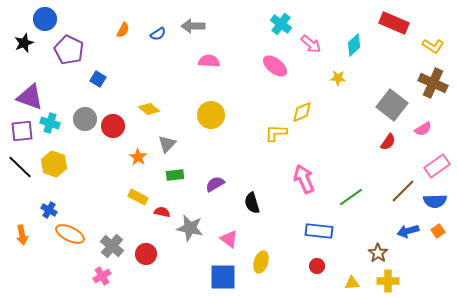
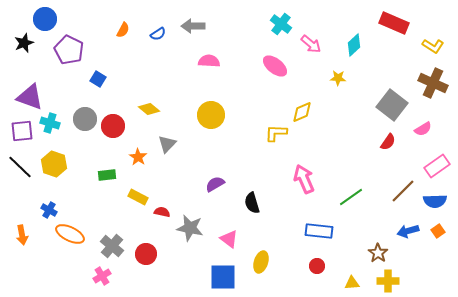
green rectangle at (175, 175): moved 68 px left
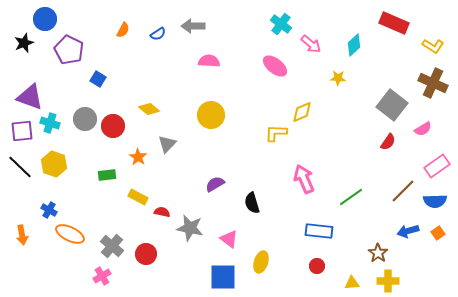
orange square at (438, 231): moved 2 px down
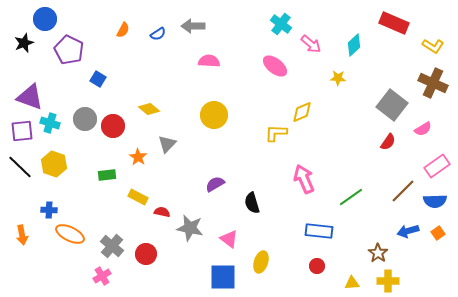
yellow circle at (211, 115): moved 3 px right
blue cross at (49, 210): rotated 28 degrees counterclockwise
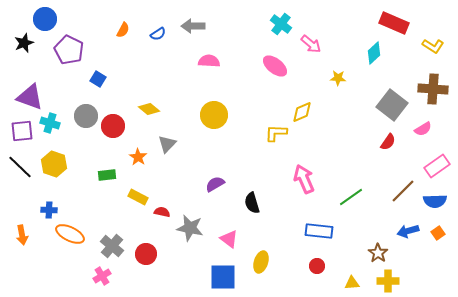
cyan diamond at (354, 45): moved 20 px right, 8 px down
brown cross at (433, 83): moved 6 px down; rotated 20 degrees counterclockwise
gray circle at (85, 119): moved 1 px right, 3 px up
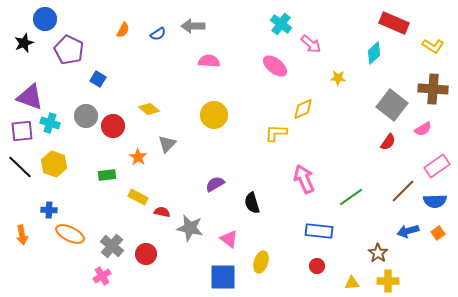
yellow diamond at (302, 112): moved 1 px right, 3 px up
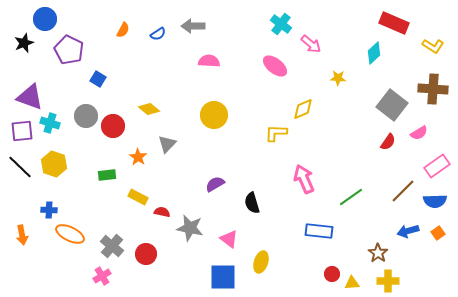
pink semicircle at (423, 129): moved 4 px left, 4 px down
red circle at (317, 266): moved 15 px right, 8 px down
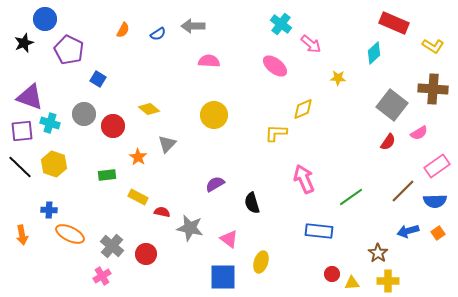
gray circle at (86, 116): moved 2 px left, 2 px up
